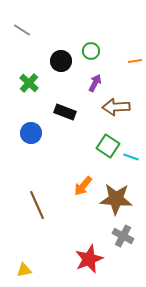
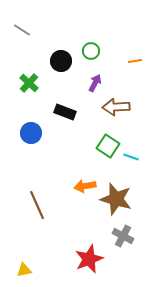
orange arrow: moved 2 px right; rotated 40 degrees clockwise
brown star: rotated 12 degrees clockwise
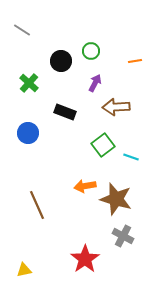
blue circle: moved 3 px left
green square: moved 5 px left, 1 px up; rotated 20 degrees clockwise
red star: moved 4 px left; rotated 12 degrees counterclockwise
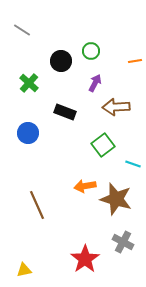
cyan line: moved 2 px right, 7 px down
gray cross: moved 6 px down
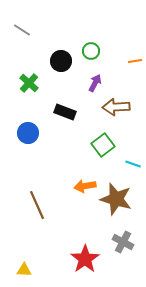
yellow triangle: rotated 14 degrees clockwise
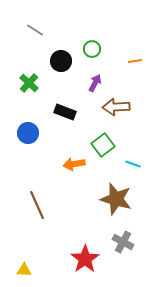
gray line: moved 13 px right
green circle: moved 1 px right, 2 px up
orange arrow: moved 11 px left, 22 px up
